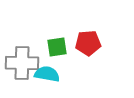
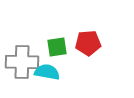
gray cross: moved 1 px up
cyan semicircle: moved 2 px up
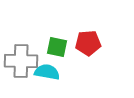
green square: rotated 20 degrees clockwise
gray cross: moved 1 px left, 1 px up
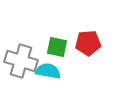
gray cross: rotated 16 degrees clockwise
cyan semicircle: moved 1 px right, 1 px up
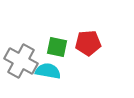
gray cross: rotated 12 degrees clockwise
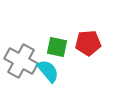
cyan semicircle: rotated 40 degrees clockwise
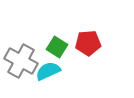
green square: rotated 20 degrees clockwise
cyan semicircle: rotated 75 degrees counterclockwise
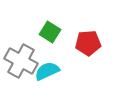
green square: moved 7 px left, 15 px up
cyan semicircle: moved 1 px left
